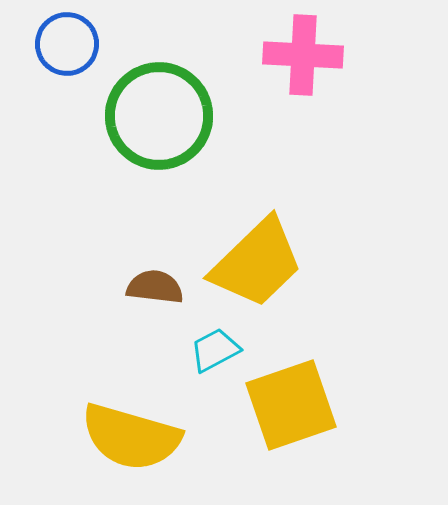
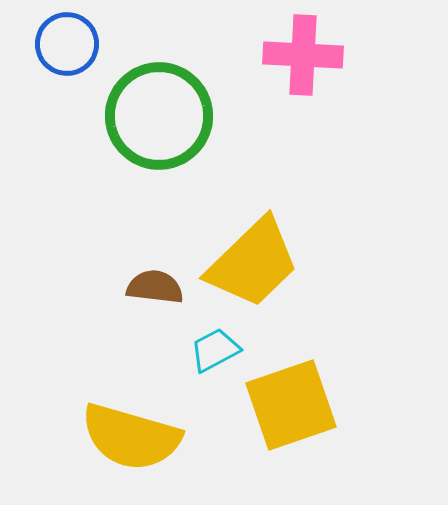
yellow trapezoid: moved 4 px left
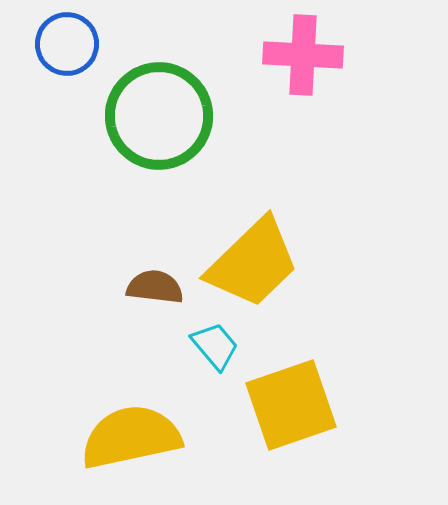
cyan trapezoid: moved 4 px up; rotated 78 degrees clockwise
yellow semicircle: rotated 152 degrees clockwise
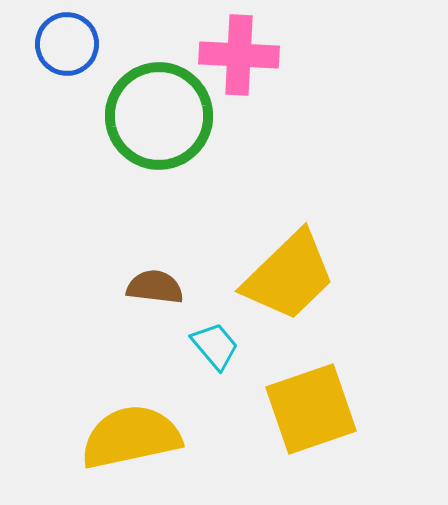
pink cross: moved 64 px left
yellow trapezoid: moved 36 px right, 13 px down
yellow square: moved 20 px right, 4 px down
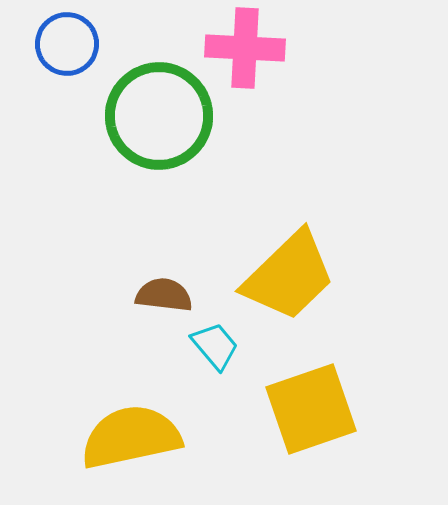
pink cross: moved 6 px right, 7 px up
brown semicircle: moved 9 px right, 8 px down
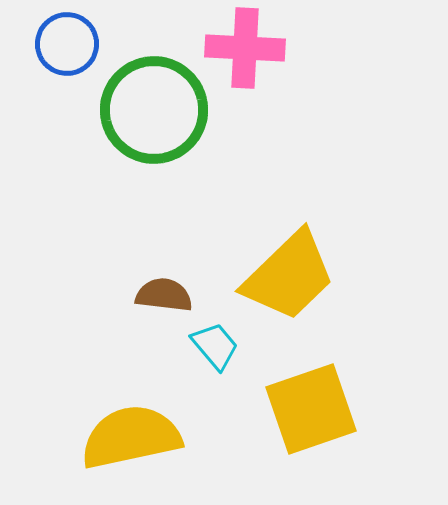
green circle: moved 5 px left, 6 px up
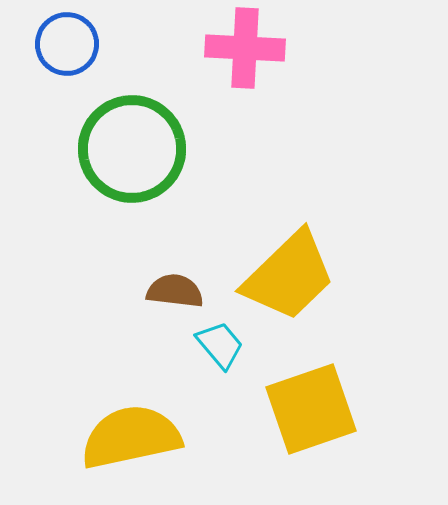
green circle: moved 22 px left, 39 px down
brown semicircle: moved 11 px right, 4 px up
cyan trapezoid: moved 5 px right, 1 px up
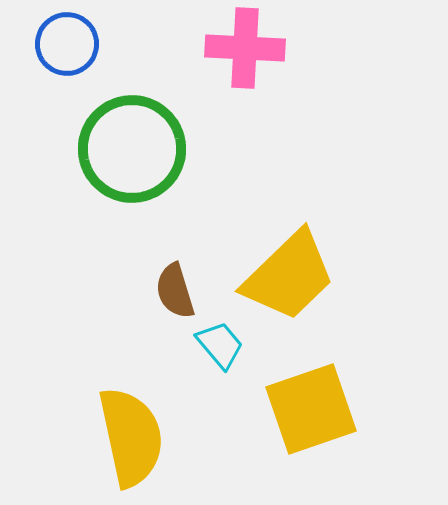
brown semicircle: rotated 114 degrees counterclockwise
yellow semicircle: rotated 90 degrees clockwise
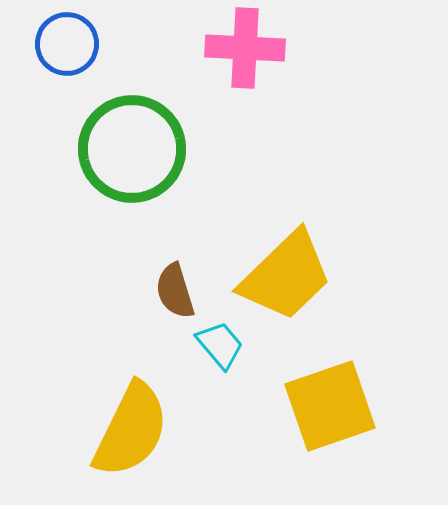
yellow trapezoid: moved 3 px left
yellow square: moved 19 px right, 3 px up
yellow semicircle: moved 7 px up; rotated 38 degrees clockwise
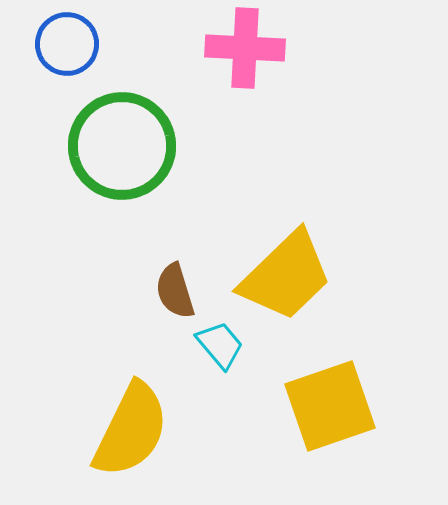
green circle: moved 10 px left, 3 px up
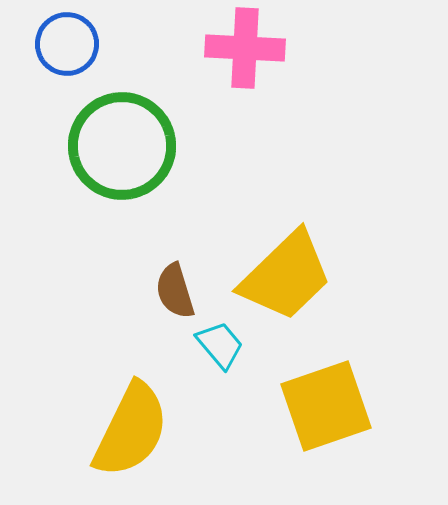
yellow square: moved 4 px left
